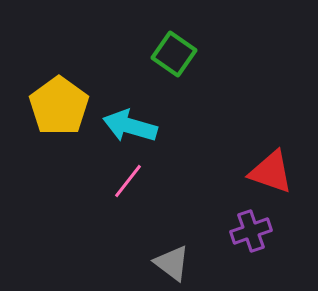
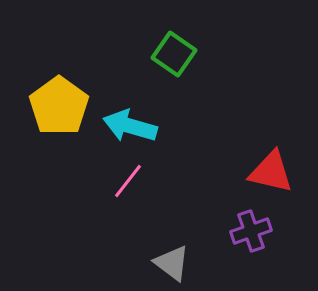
red triangle: rotated 6 degrees counterclockwise
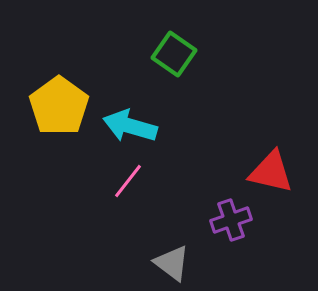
purple cross: moved 20 px left, 11 px up
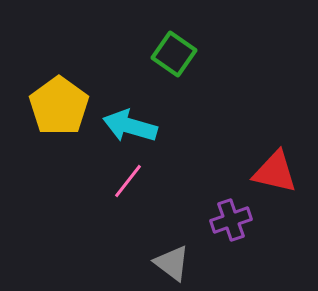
red triangle: moved 4 px right
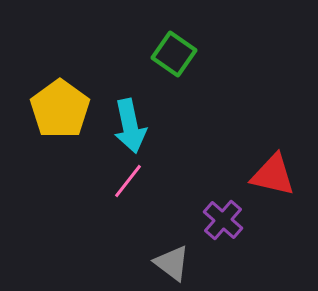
yellow pentagon: moved 1 px right, 3 px down
cyan arrow: rotated 118 degrees counterclockwise
red triangle: moved 2 px left, 3 px down
purple cross: moved 8 px left; rotated 30 degrees counterclockwise
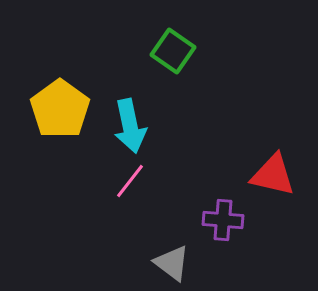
green square: moved 1 px left, 3 px up
pink line: moved 2 px right
purple cross: rotated 36 degrees counterclockwise
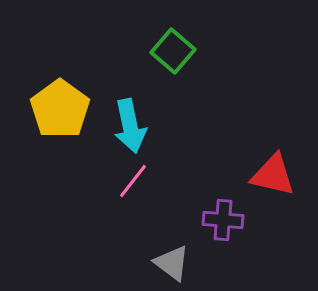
green square: rotated 6 degrees clockwise
pink line: moved 3 px right
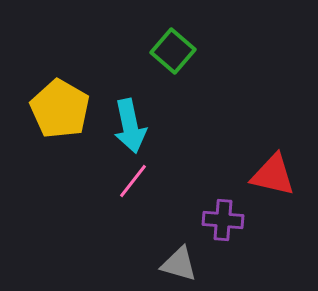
yellow pentagon: rotated 6 degrees counterclockwise
gray triangle: moved 7 px right, 1 px down; rotated 21 degrees counterclockwise
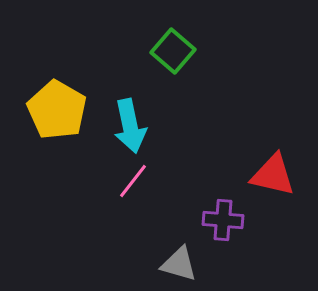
yellow pentagon: moved 3 px left, 1 px down
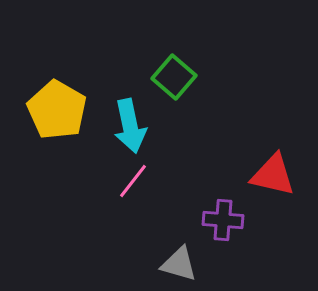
green square: moved 1 px right, 26 px down
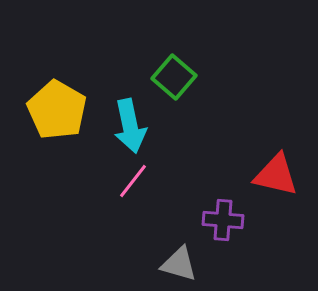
red triangle: moved 3 px right
